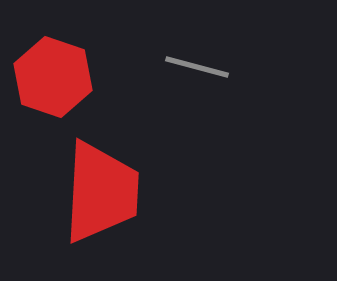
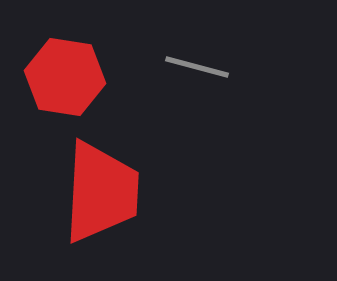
red hexagon: moved 12 px right; rotated 10 degrees counterclockwise
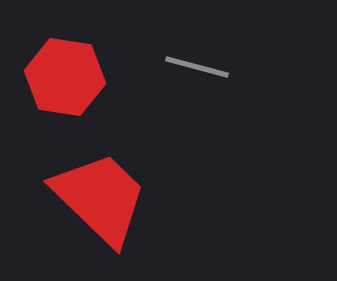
red trapezoid: moved 1 px left, 6 px down; rotated 49 degrees counterclockwise
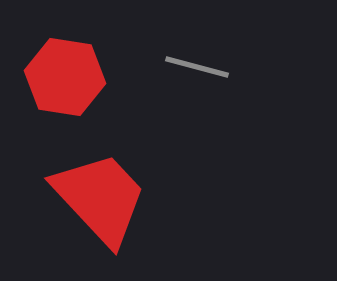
red trapezoid: rotated 3 degrees clockwise
